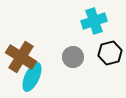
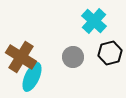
cyan cross: rotated 30 degrees counterclockwise
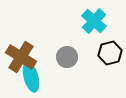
gray circle: moved 6 px left
cyan ellipse: moved 1 px left; rotated 40 degrees counterclockwise
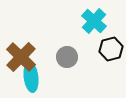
black hexagon: moved 1 px right, 4 px up
brown cross: rotated 12 degrees clockwise
cyan ellipse: rotated 8 degrees clockwise
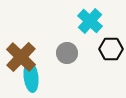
cyan cross: moved 4 px left
black hexagon: rotated 15 degrees clockwise
gray circle: moved 4 px up
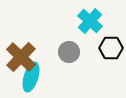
black hexagon: moved 1 px up
gray circle: moved 2 px right, 1 px up
cyan ellipse: rotated 24 degrees clockwise
